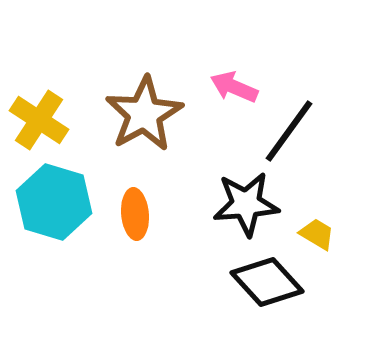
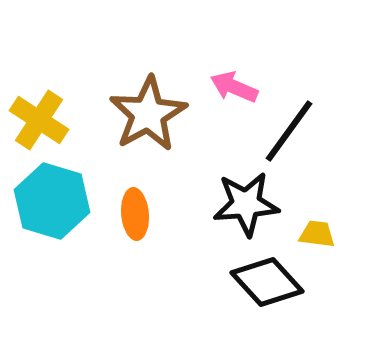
brown star: moved 4 px right
cyan hexagon: moved 2 px left, 1 px up
yellow trapezoid: rotated 24 degrees counterclockwise
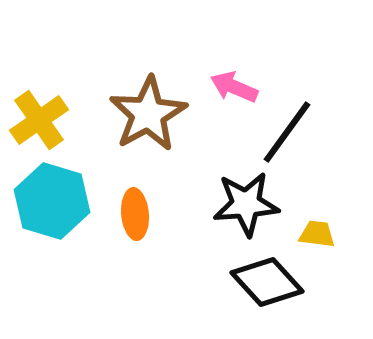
yellow cross: rotated 22 degrees clockwise
black line: moved 2 px left, 1 px down
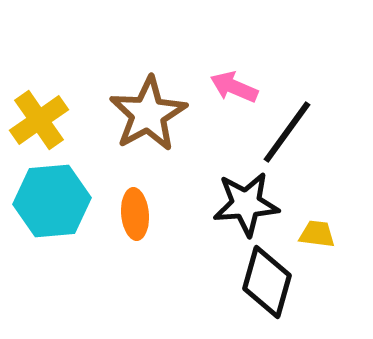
cyan hexagon: rotated 22 degrees counterclockwise
black diamond: rotated 58 degrees clockwise
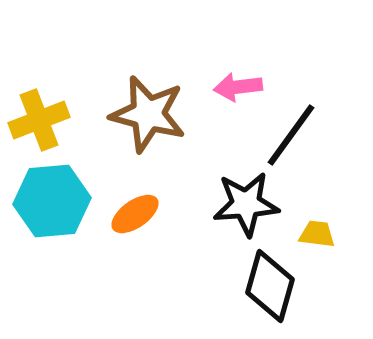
pink arrow: moved 4 px right; rotated 30 degrees counterclockwise
brown star: rotated 28 degrees counterclockwise
yellow cross: rotated 14 degrees clockwise
black line: moved 4 px right, 3 px down
orange ellipse: rotated 60 degrees clockwise
black diamond: moved 3 px right, 4 px down
